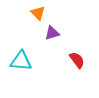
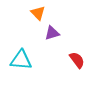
cyan triangle: moved 1 px up
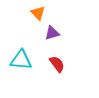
red semicircle: moved 20 px left, 4 px down
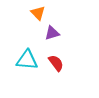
cyan triangle: moved 6 px right
red semicircle: moved 1 px left, 1 px up
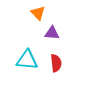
purple triangle: rotated 21 degrees clockwise
red semicircle: rotated 30 degrees clockwise
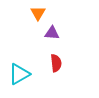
orange triangle: rotated 14 degrees clockwise
cyan triangle: moved 8 px left, 14 px down; rotated 35 degrees counterclockwise
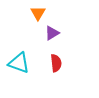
purple triangle: rotated 35 degrees counterclockwise
cyan triangle: moved 11 px up; rotated 50 degrees clockwise
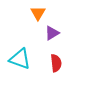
cyan triangle: moved 1 px right, 4 px up
